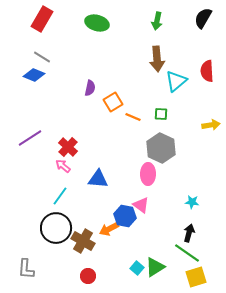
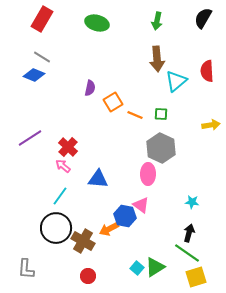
orange line: moved 2 px right, 2 px up
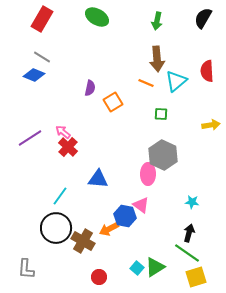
green ellipse: moved 6 px up; rotated 15 degrees clockwise
orange line: moved 11 px right, 32 px up
gray hexagon: moved 2 px right, 7 px down
pink arrow: moved 34 px up
red circle: moved 11 px right, 1 px down
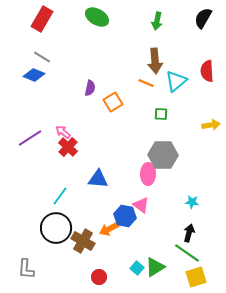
brown arrow: moved 2 px left, 2 px down
gray hexagon: rotated 24 degrees counterclockwise
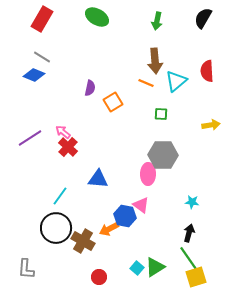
green line: moved 2 px right, 6 px down; rotated 20 degrees clockwise
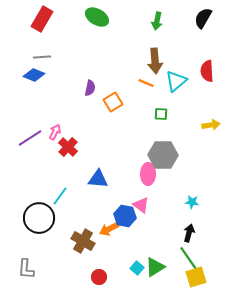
gray line: rotated 36 degrees counterclockwise
pink arrow: moved 8 px left; rotated 77 degrees clockwise
black circle: moved 17 px left, 10 px up
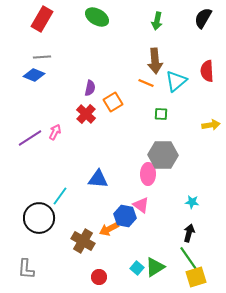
red cross: moved 18 px right, 33 px up
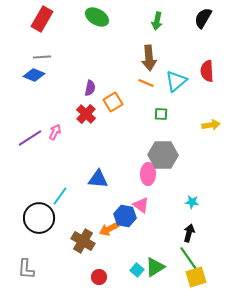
brown arrow: moved 6 px left, 3 px up
cyan square: moved 2 px down
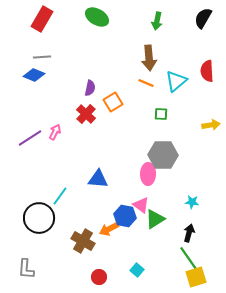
green triangle: moved 48 px up
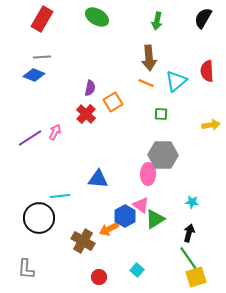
cyan line: rotated 48 degrees clockwise
blue hexagon: rotated 20 degrees clockwise
